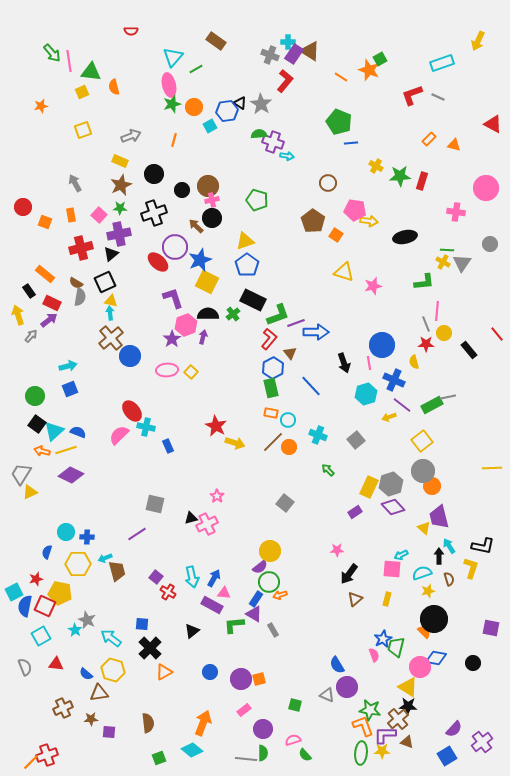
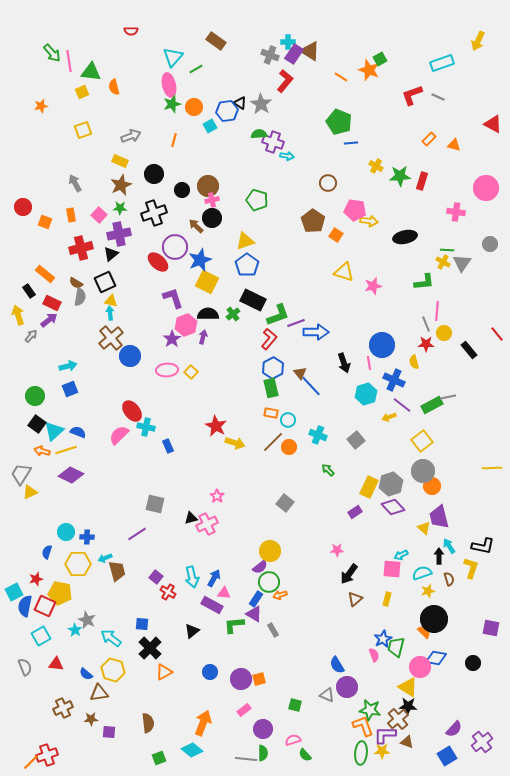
brown triangle at (290, 353): moved 10 px right, 20 px down
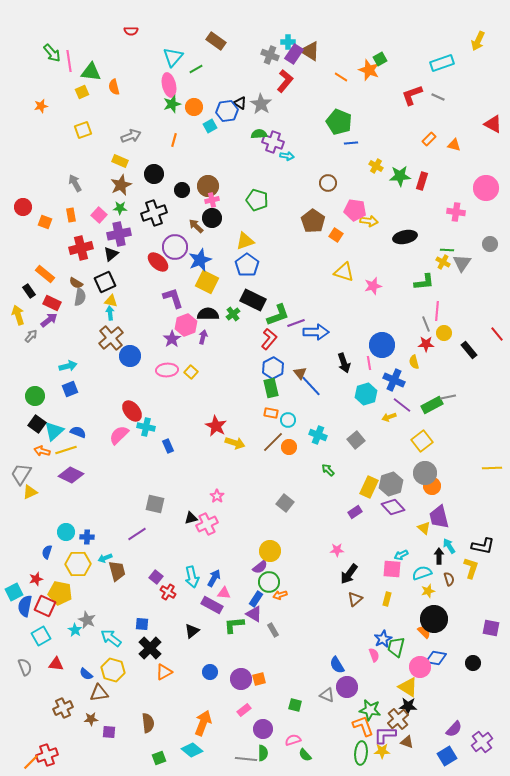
gray circle at (423, 471): moved 2 px right, 2 px down
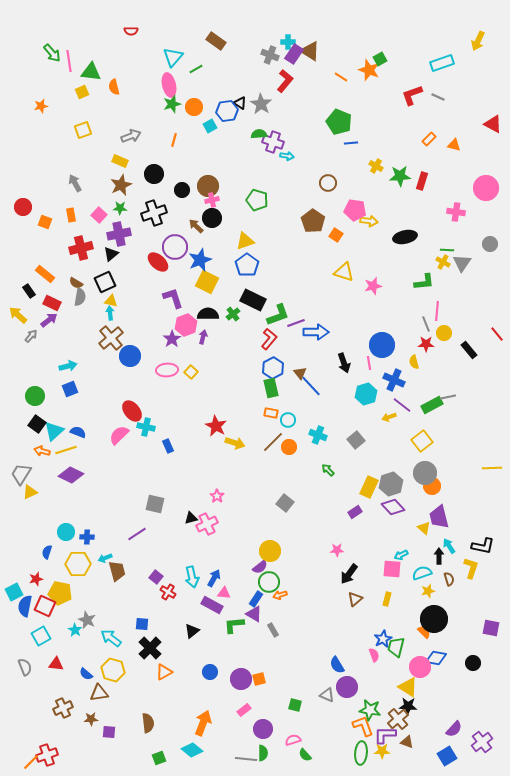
yellow arrow at (18, 315): rotated 30 degrees counterclockwise
